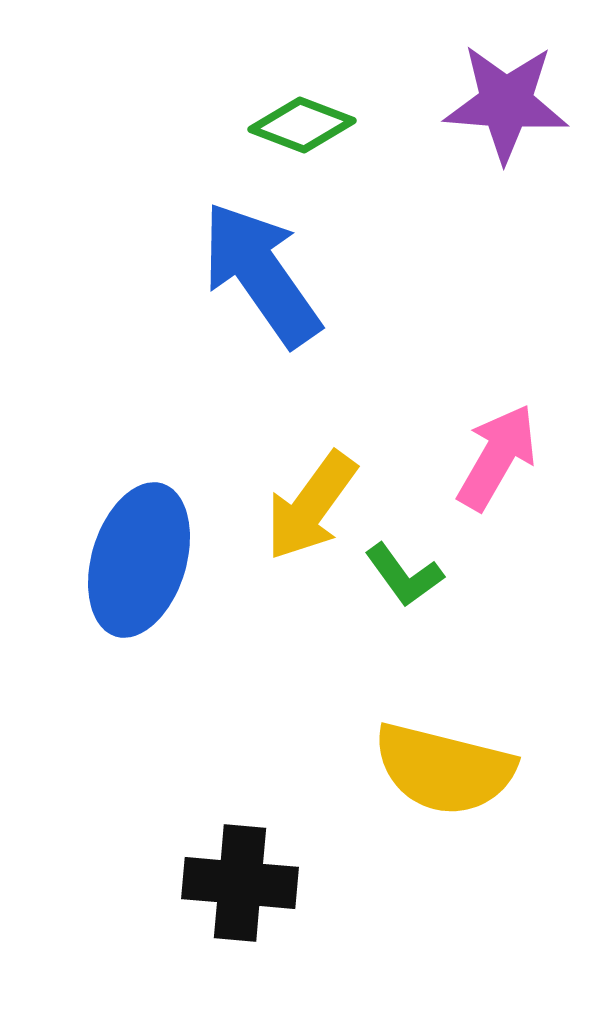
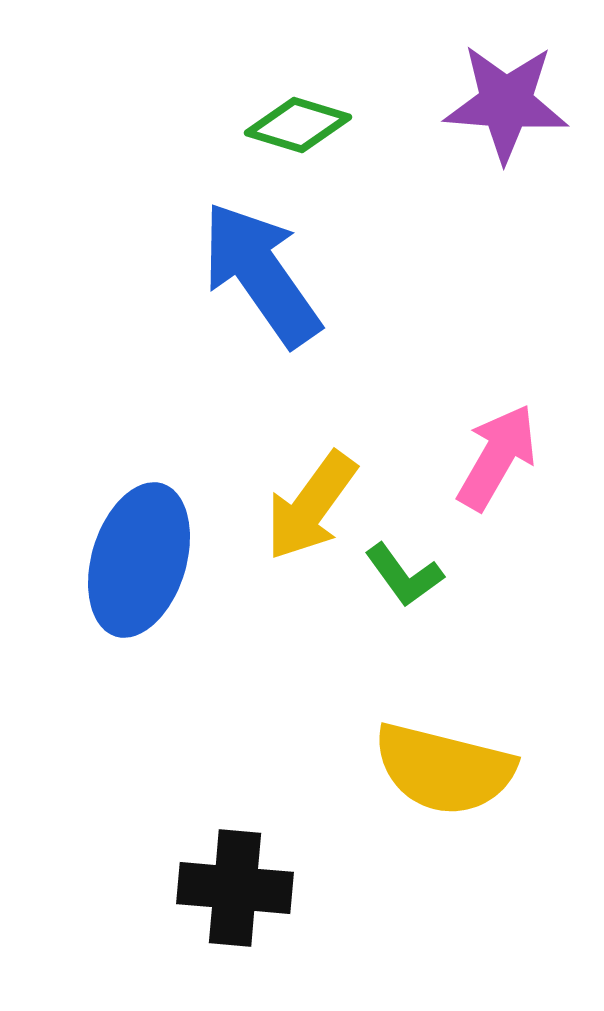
green diamond: moved 4 px left; rotated 4 degrees counterclockwise
black cross: moved 5 px left, 5 px down
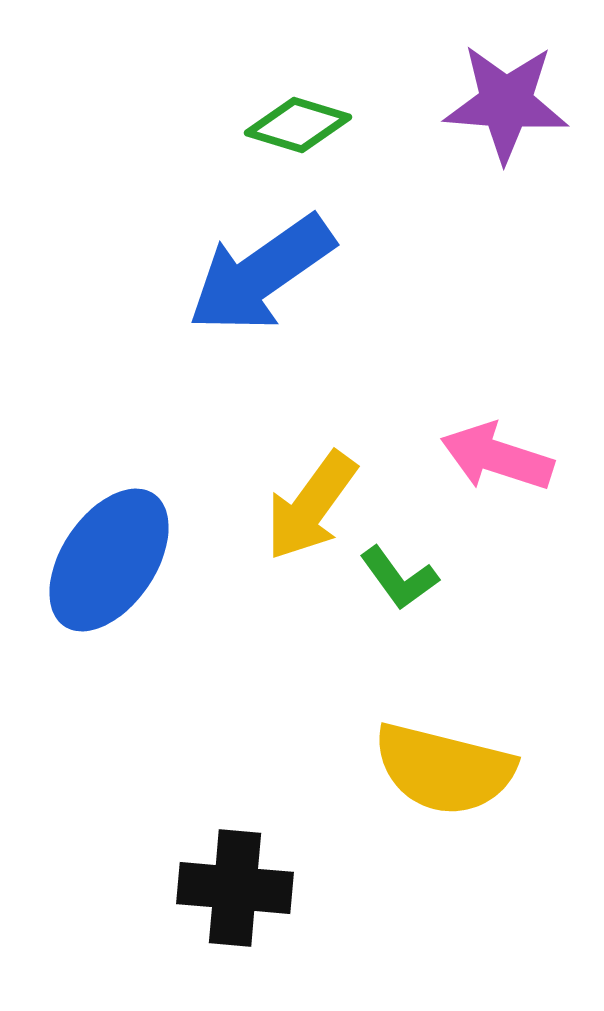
blue arrow: rotated 90 degrees counterclockwise
pink arrow: rotated 102 degrees counterclockwise
blue ellipse: moved 30 px left; rotated 17 degrees clockwise
green L-shape: moved 5 px left, 3 px down
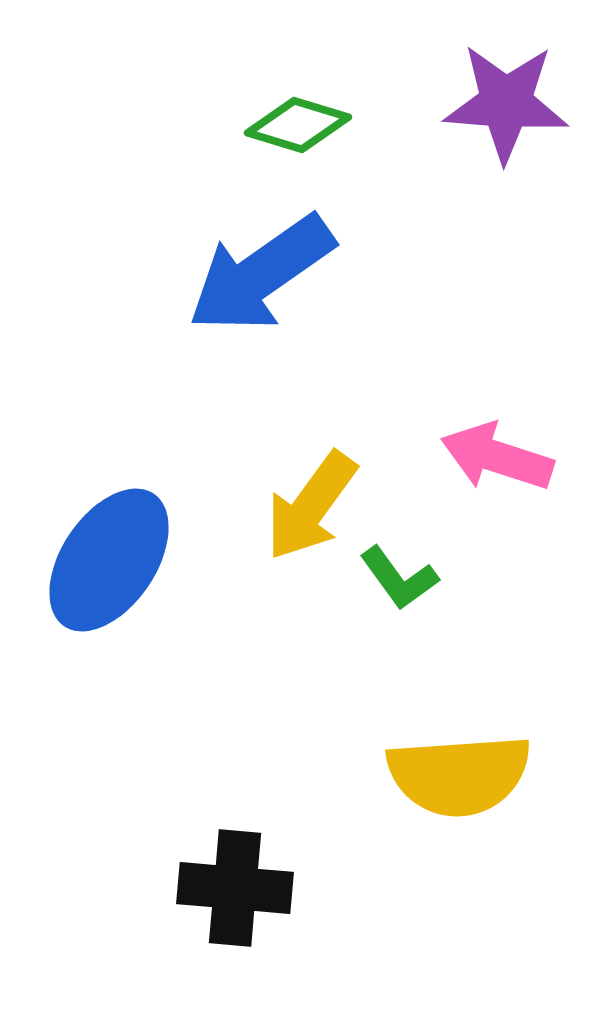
yellow semicircle: moved 15 px right, 6 px down; rotated 18 degrees counterclockwise
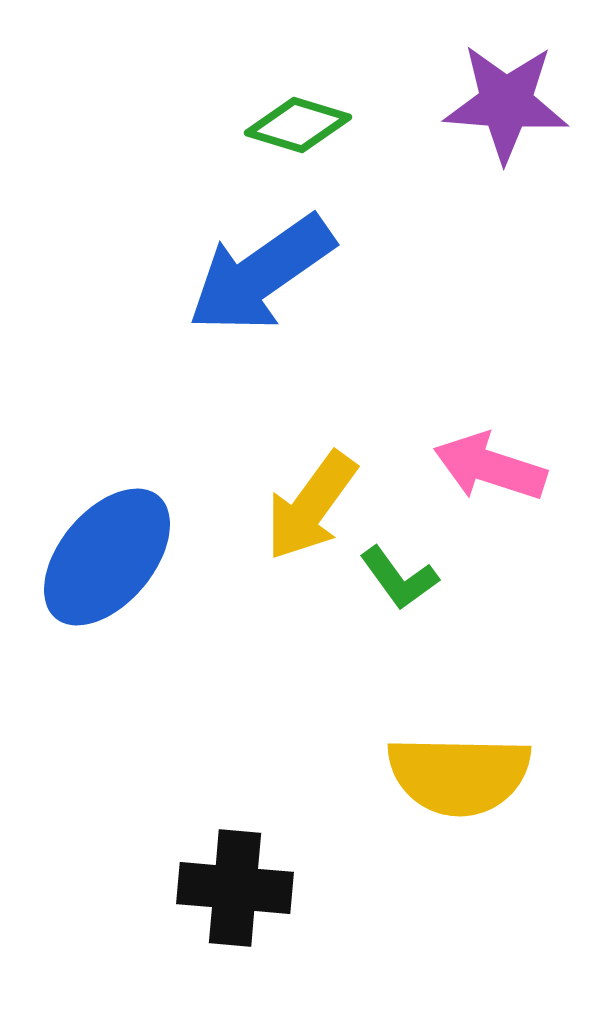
pink arrow: moved 7 px left, 10 px down
blue ellipse: moved 2 px left, 3 px up; rotated 6 degrees clockwise
yellow semicircle: rotated 5 degrees clockwise
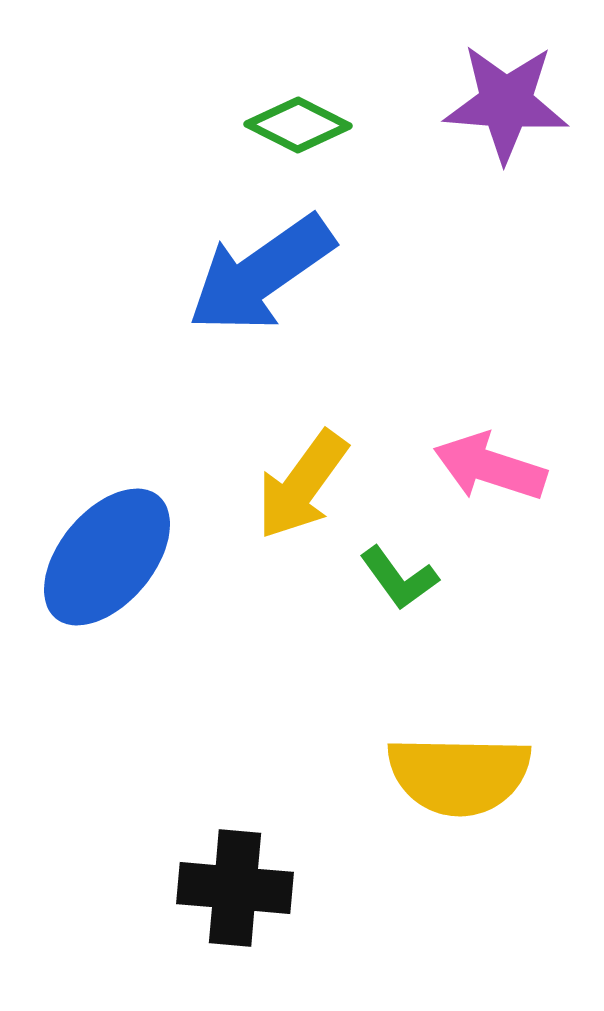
green diamond: rotated 10 degrees clockwise
yellow arrow: moved 9 px left, 21 px up
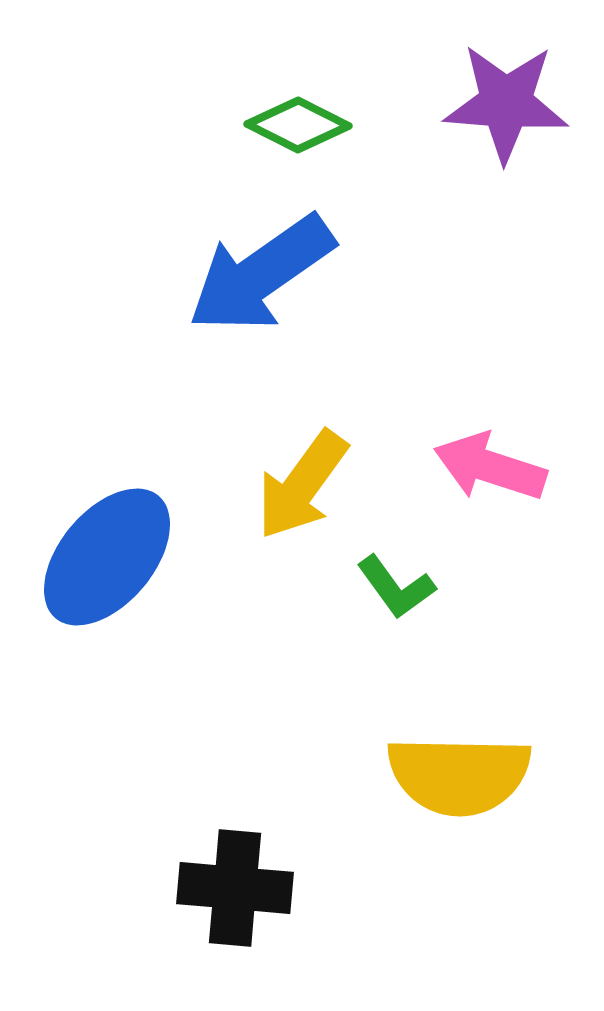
green L-shape: moved 3 px left, 9 px down
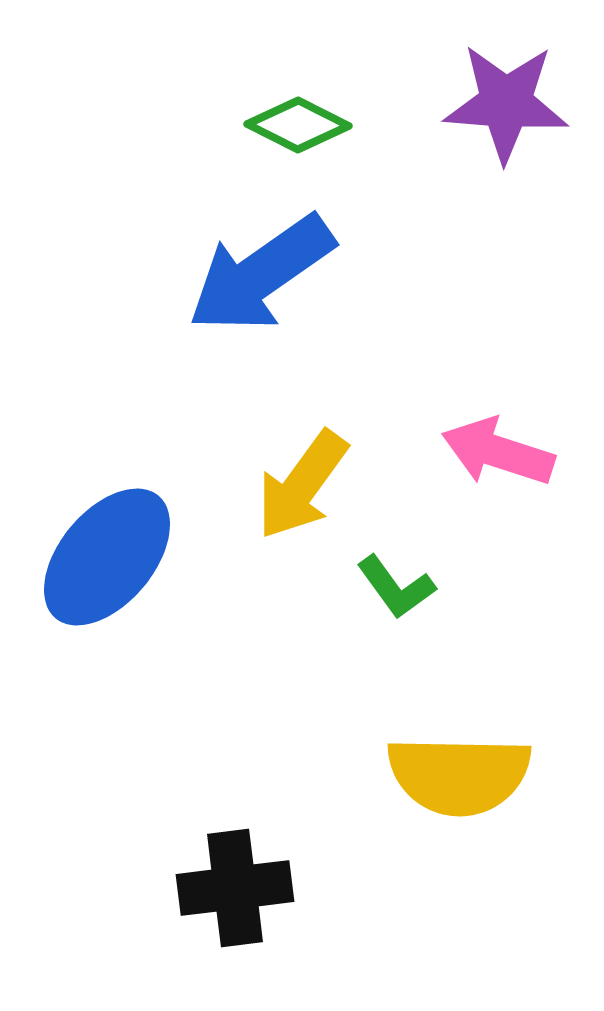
pink arrow: moved 8 px right, 15 px up
black cross: rotated 12 degrees counterclockwise
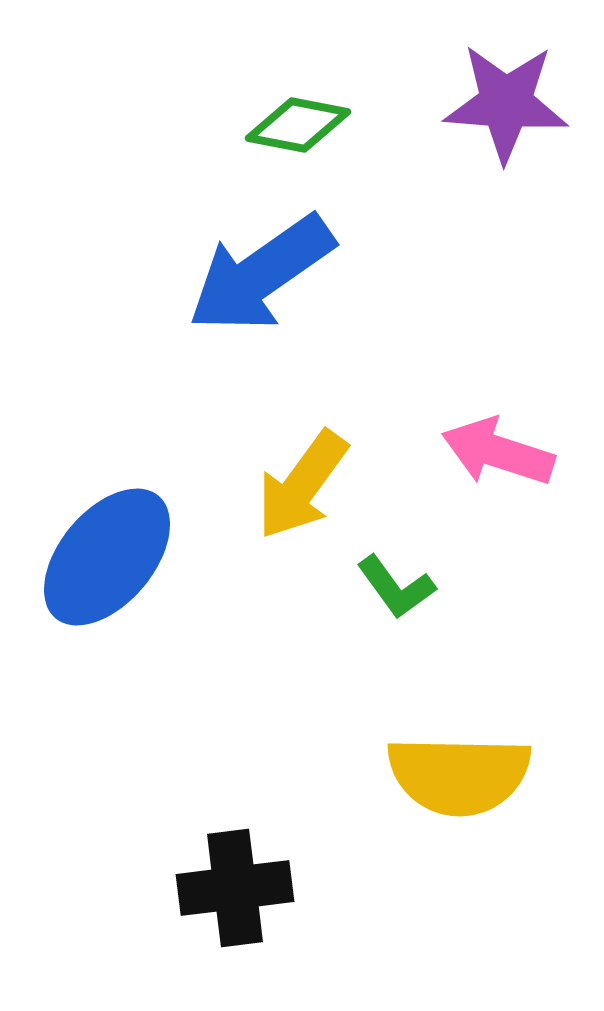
green diamond: rotated 16 degrees counterclockwise
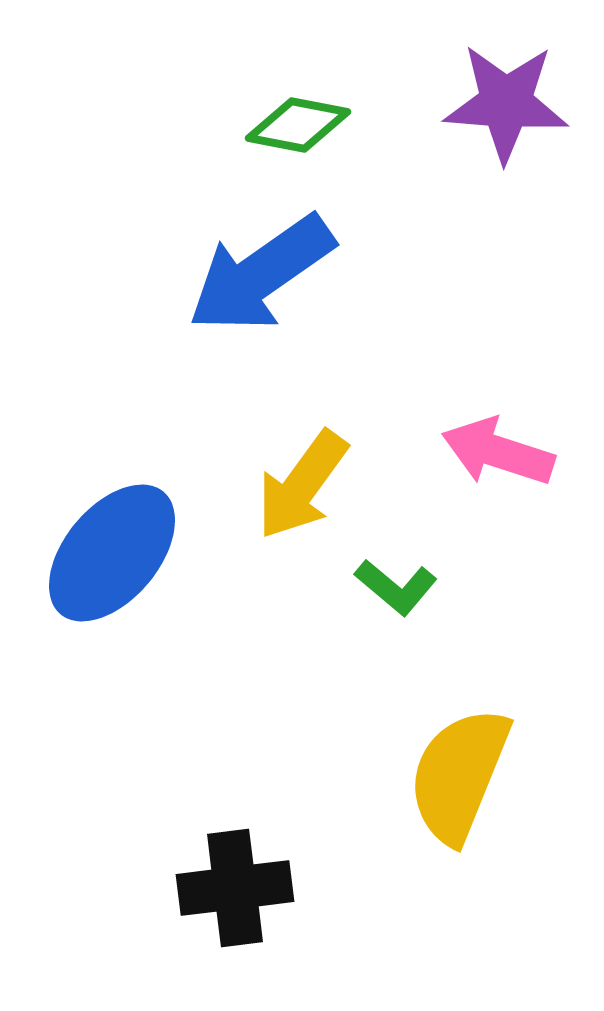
blue ellipse: moved 5 px right, 4 px up
green L-shape: rotated 14 degrees counterclockwise
yellow semicircle: rotated 111 degrees clockwise
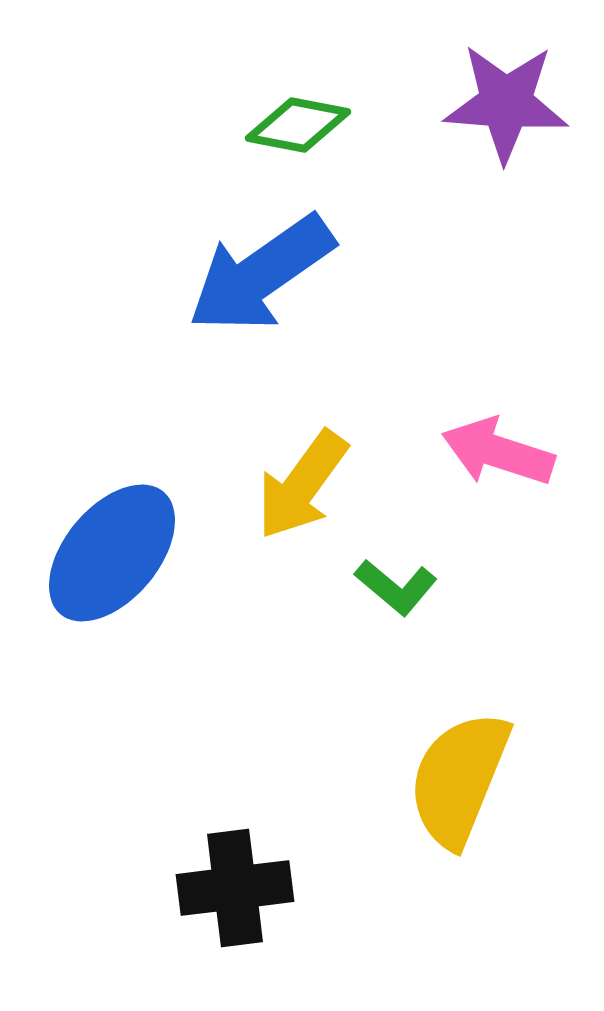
yellow semicircle: moved 4 px down
